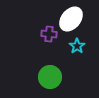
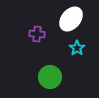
purple cross: moved 12 px left
cyan star: moved 2 px down
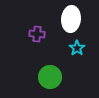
white ellipse: rotated 35 degrees counterclockwise
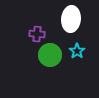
cyan star: moved 3 px down
green circle: moved 22 px up
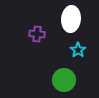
cyan star: moved 1 px right, 1 px up
green circle: moved 14 px right, 25 px down
